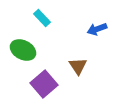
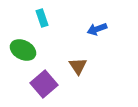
cyan rectangle: rotated 24 degrees clockwise
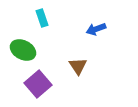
blue arrow: moved 1 px left
purple square: moved 6 px left
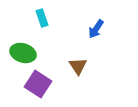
blue arrow: rotated 36 degrees counterclockwise
green ellipse: moved 3 px down; rotated 10 degrees counterclockwise
purple square: rotated 16 degrees counterclockwise
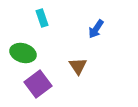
purple square: rotated 20 degrees clockwise
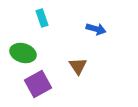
blue arrow: rotated 108 degrees counterclockwise
purple square: rotated 8 degrees clockwise
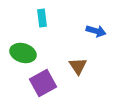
cyan rectangle: rotated 12 degrees clockwise
blue arrow: moved 2 px down
purple square: moved 5 px right, 1 px up
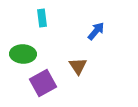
blue arrow: rotated 66 degrees counterclockwise
green ellipse: moved 1 px down; rotated 15 degrees counterclockwise
